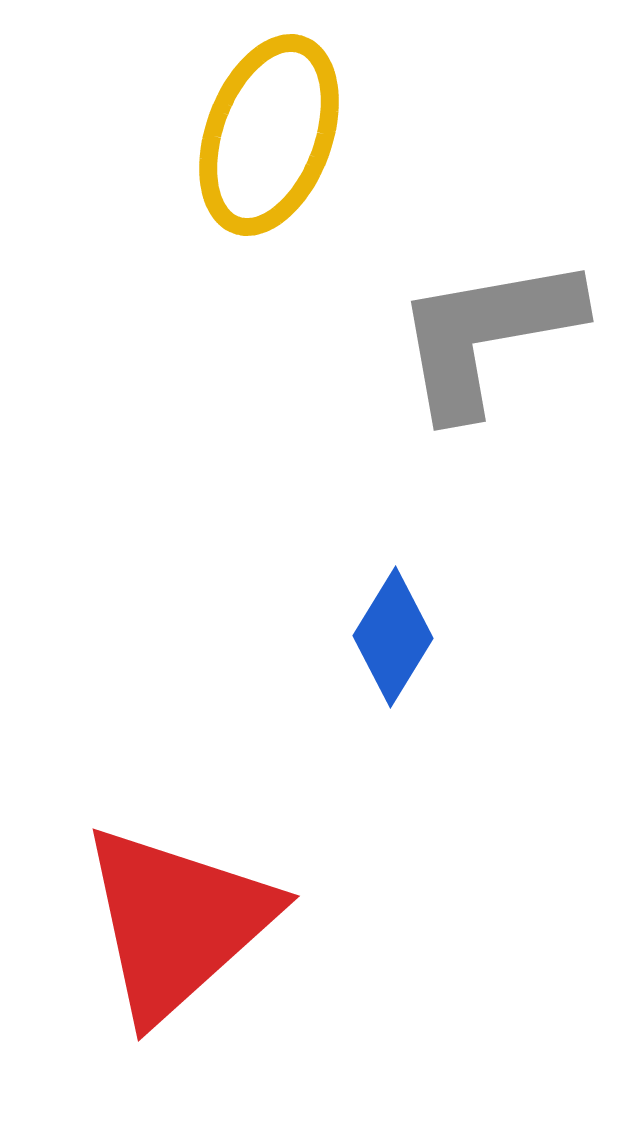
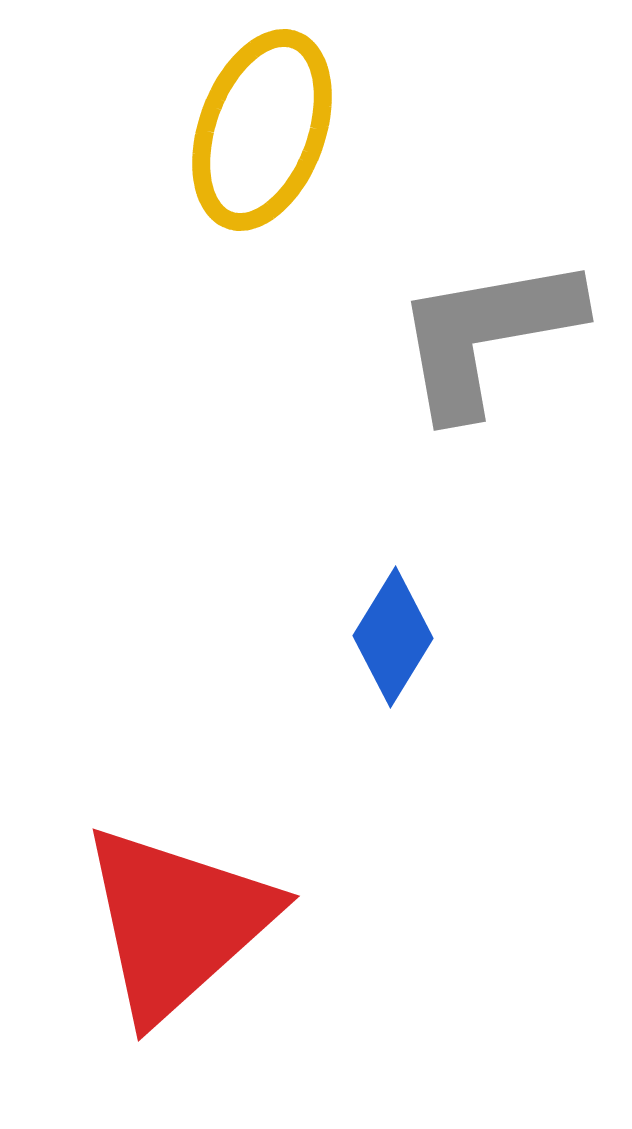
yellow ellipse: moved 7 px left, 5 px up
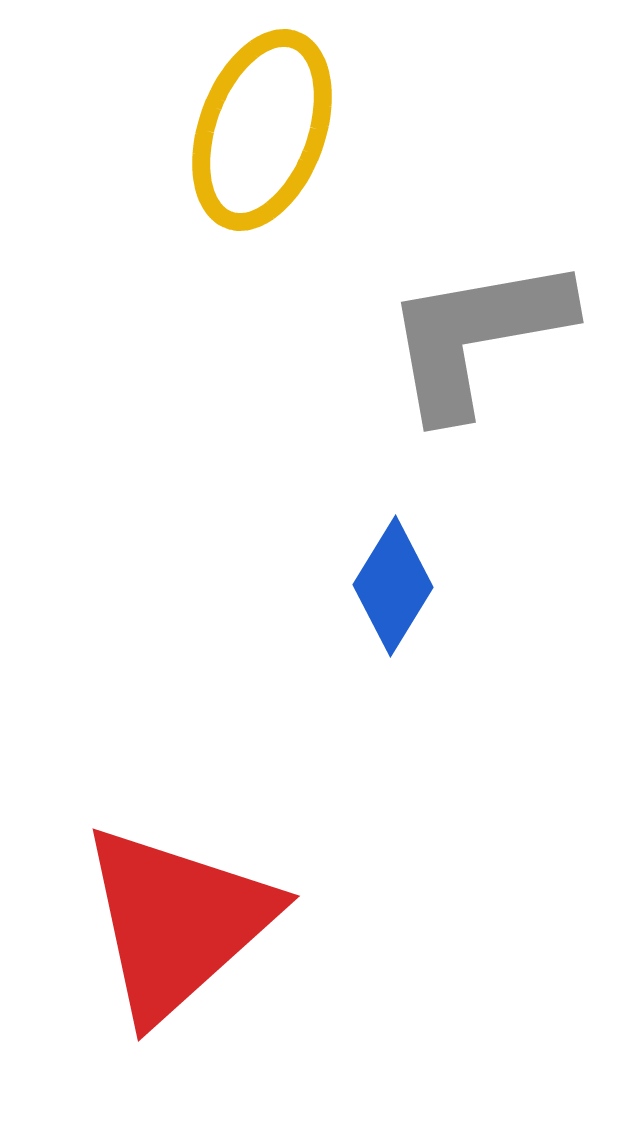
gray L-shape: moved 10 px left, 1 px down
blue diamond: moved 51 px up
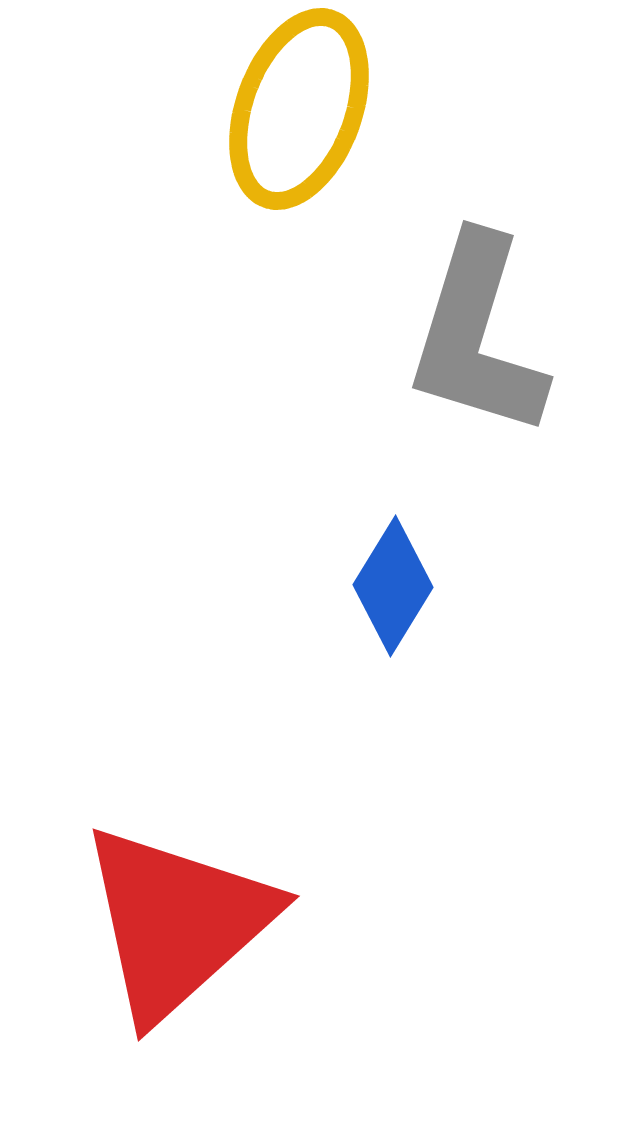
yellow ellipse: moved 37 px right, 21 px up
gray L-shape: rotated 63 degrees counterclockwise
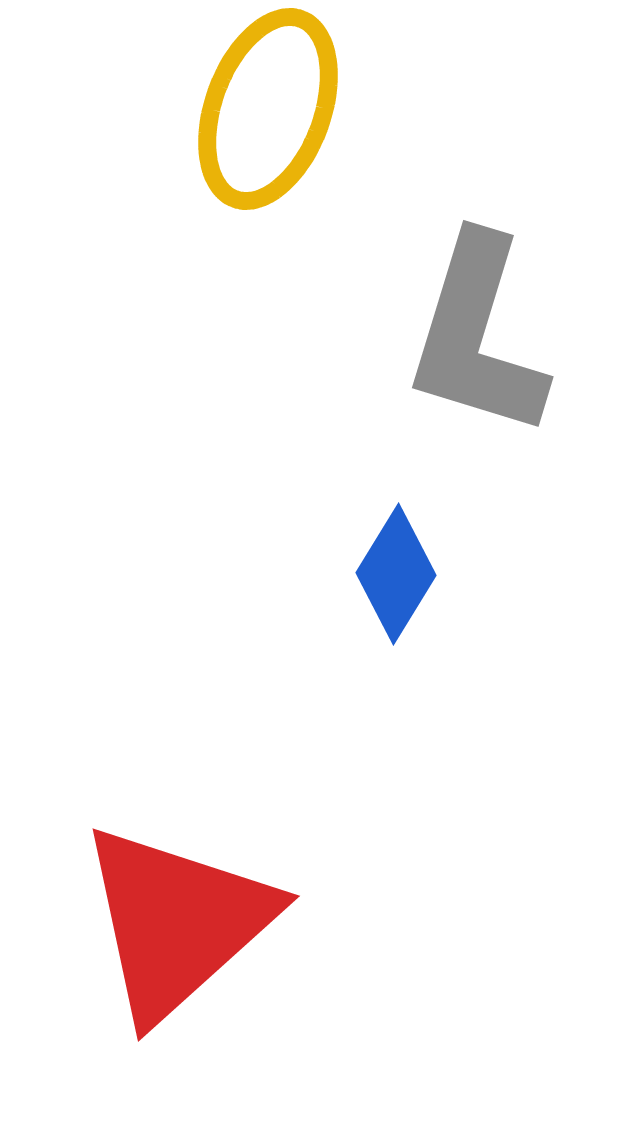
yellow ellipse: moved 31 px left
blue diamond: moved 3 px right, 12 px up
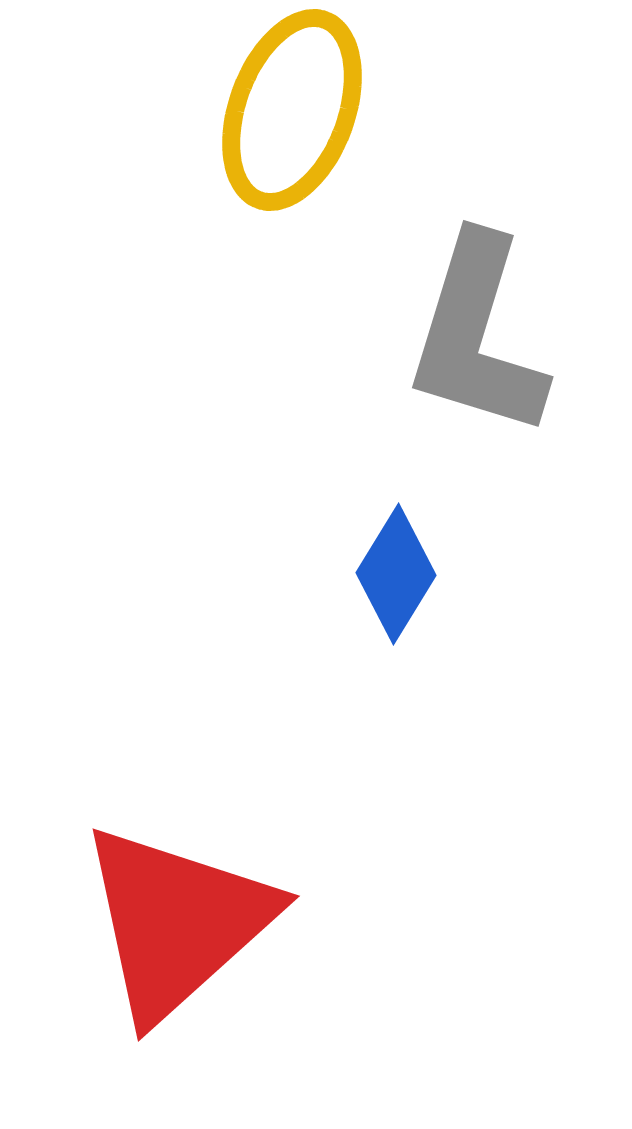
yellow ellipse: moved 24 px right, 1 px down
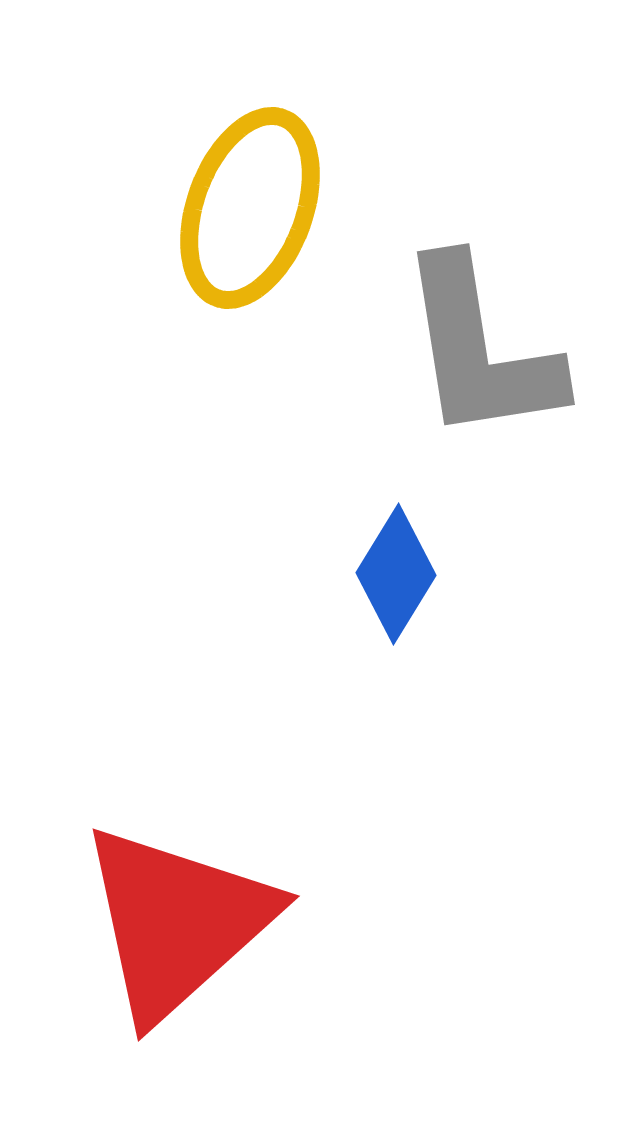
yellow ellipse: moved 42 px left, 98 px down
gray L-shape: moved 3 px right, 14 px down; rotated 26 degrees counterclockwise
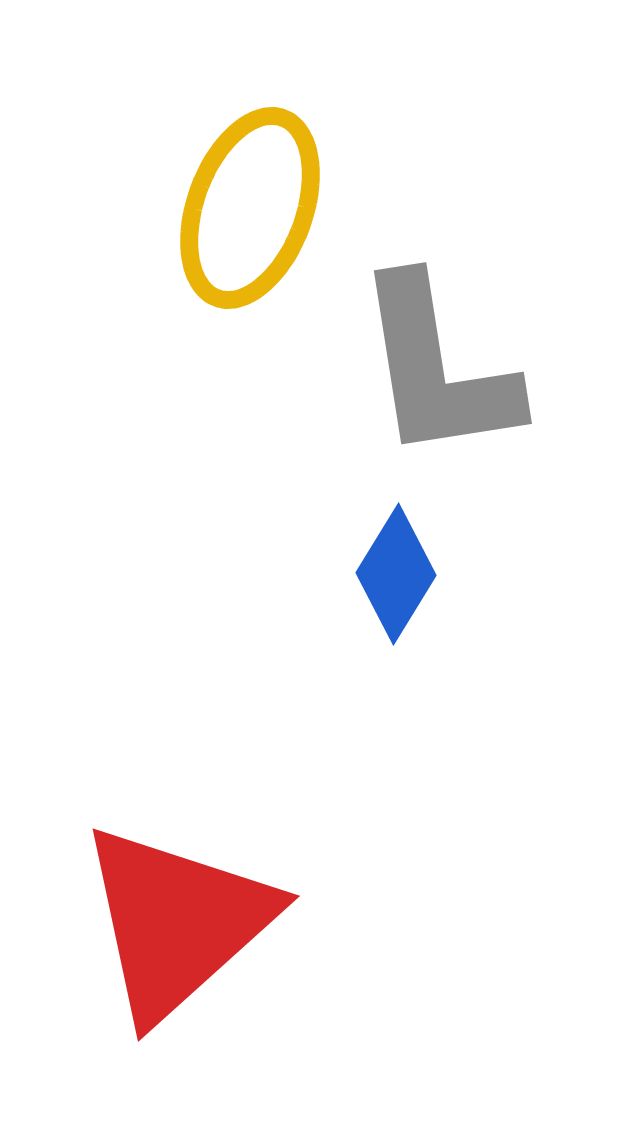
gray L-shape: moved 43 px left, 19 px down
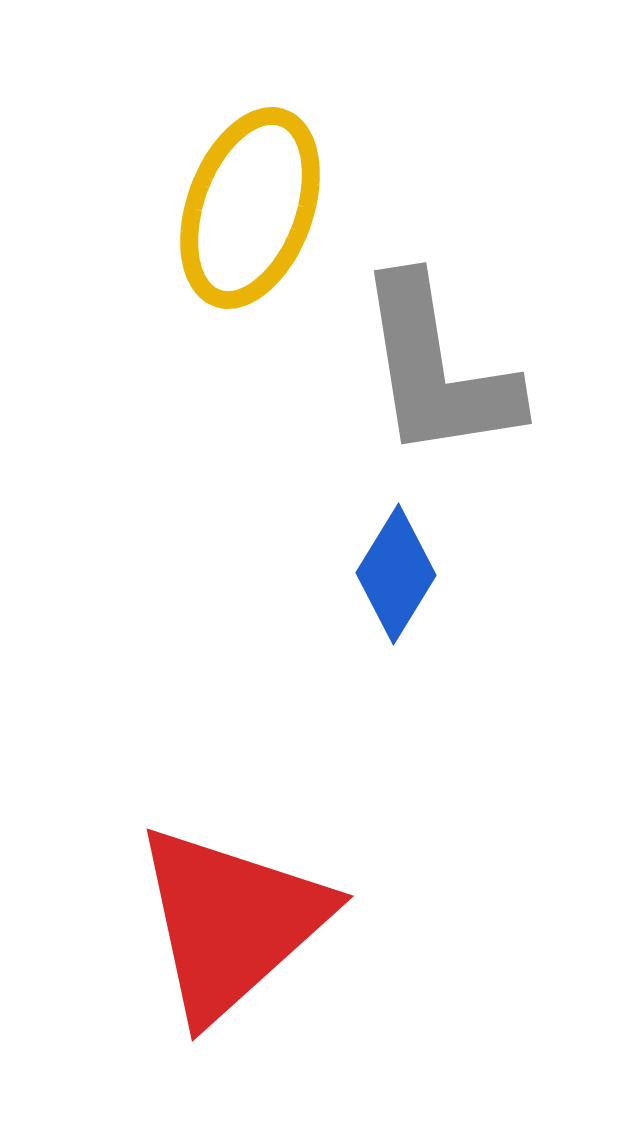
red triangle: moved 54 px right
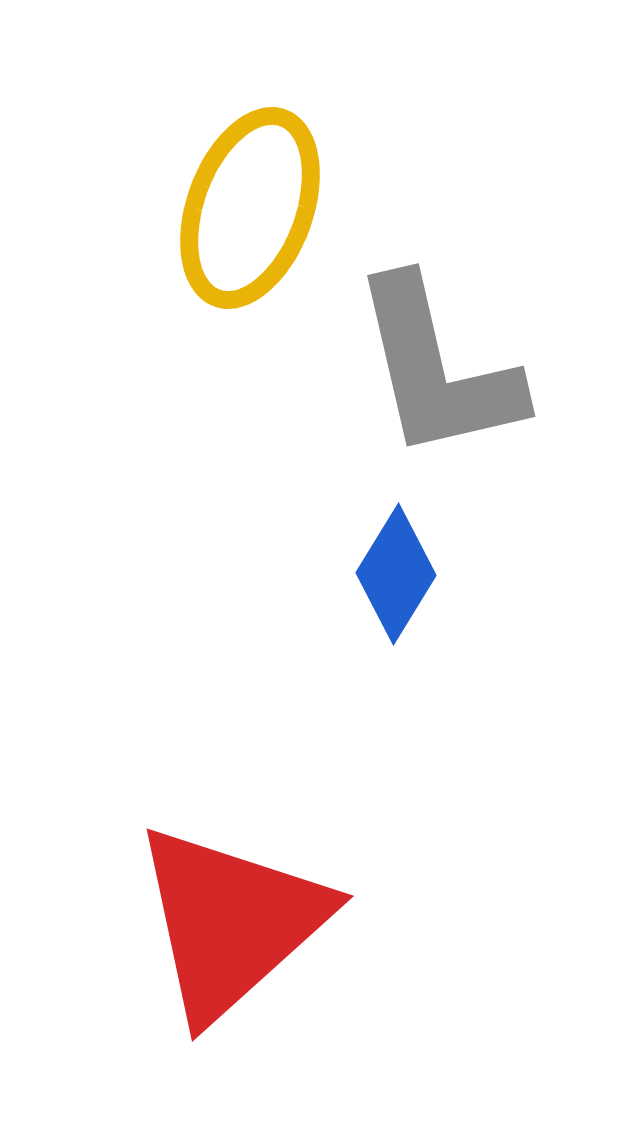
gray L-shape: rotated 4 degrees counterclockwise
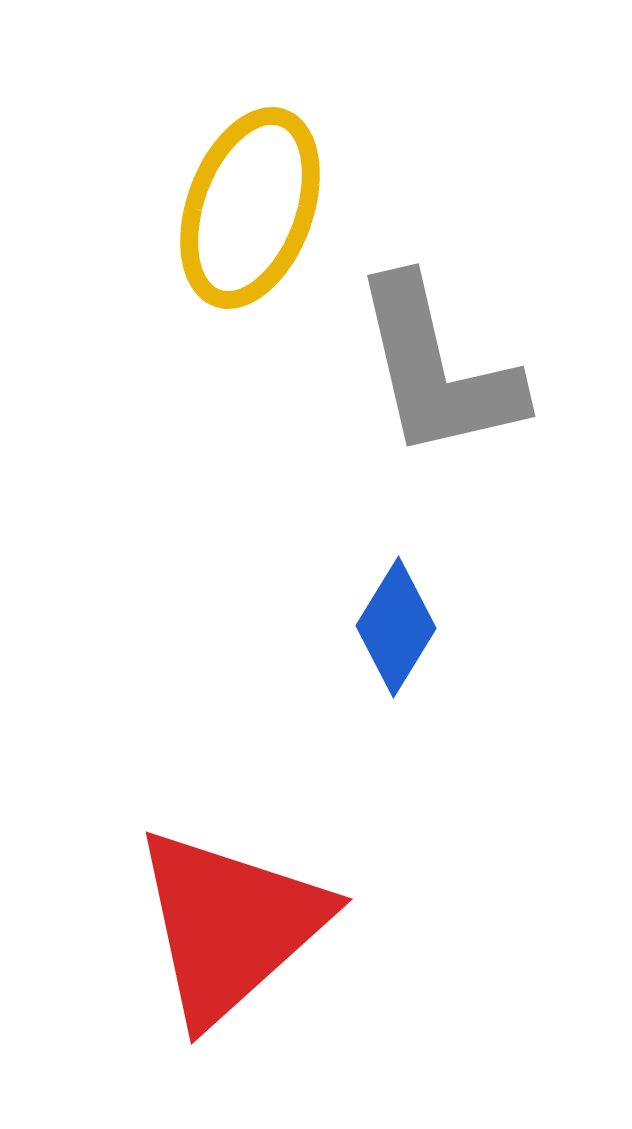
blue diamond: moved 53 px down
red triangle: moved 1 px left, 3 px down
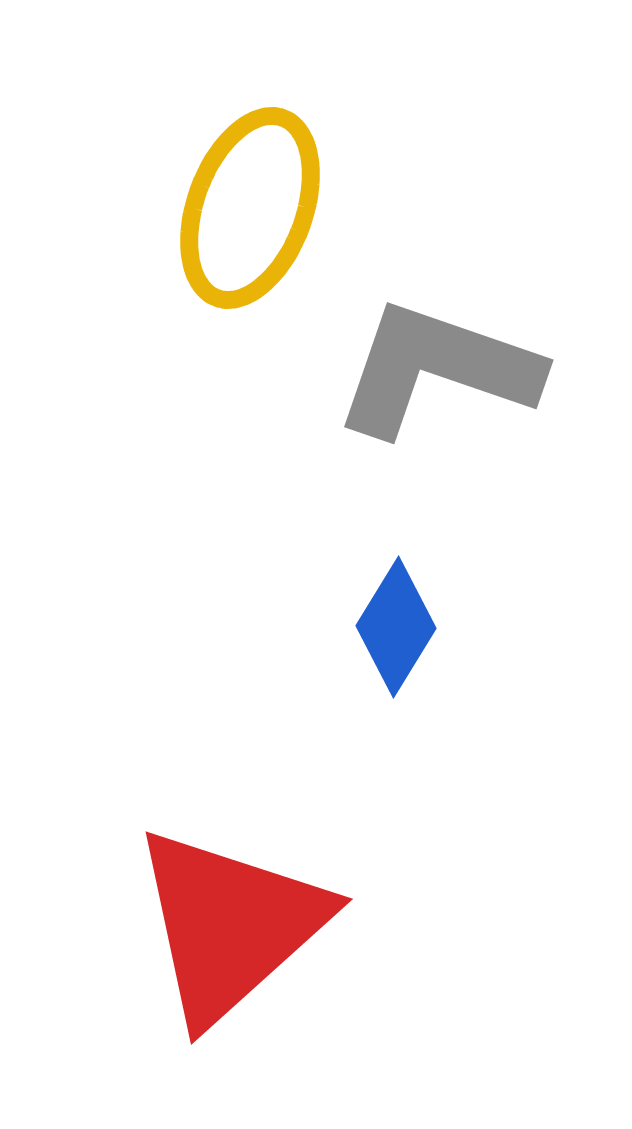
gray L-shape: rotated 122 degrees clockwise
